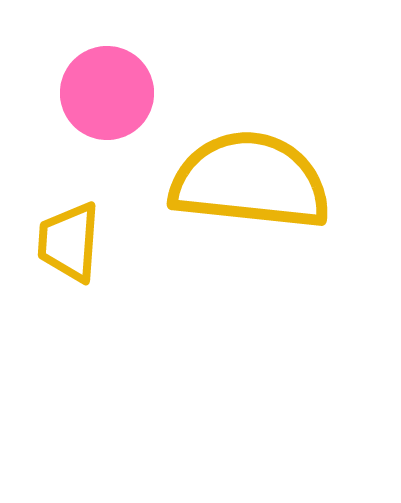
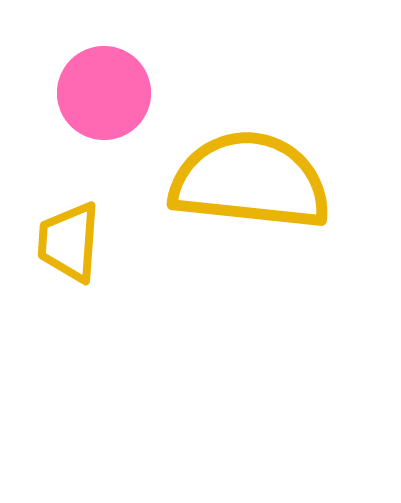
pink circle: moved 3 px left
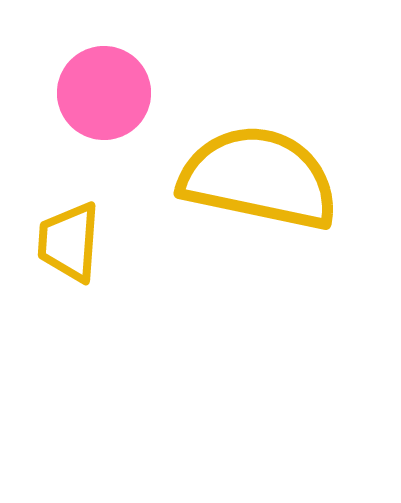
yellow semicircle: moved 9 px right, 3 px up; rotated 6 degrees clockwise
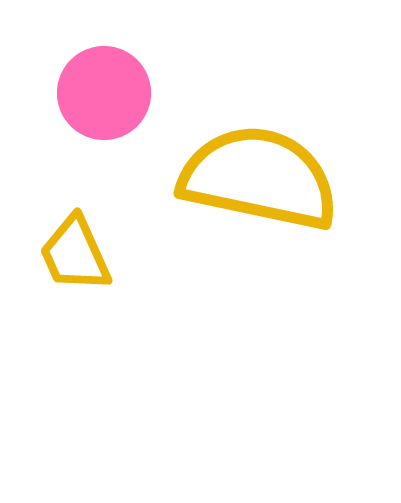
yellow trapezoid: moved 6 px right, 12 px down; rotated 28 degrees counterclockwise
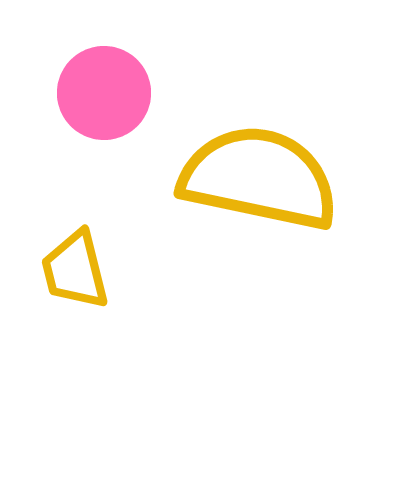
yellow trapezoid: moved 16 px down; rotated 10 degrees clockwise
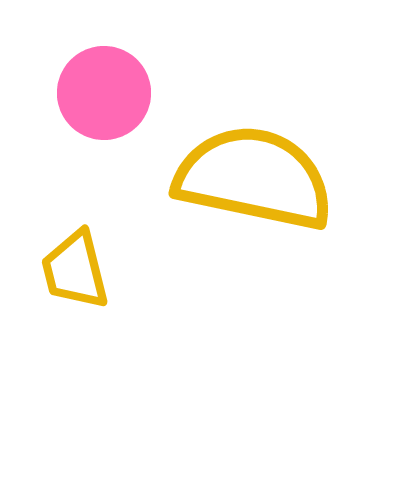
yellow semicircle: moved 5 px left
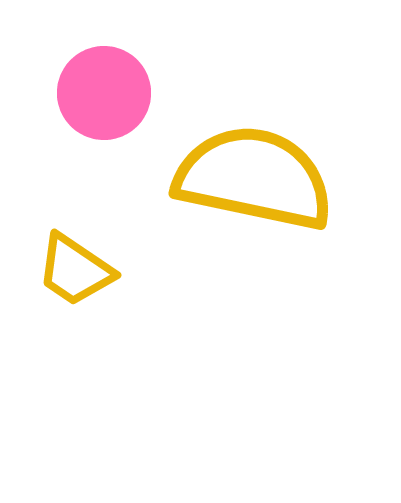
yellow trapezoid: rotated 42 degrees counterclockwise
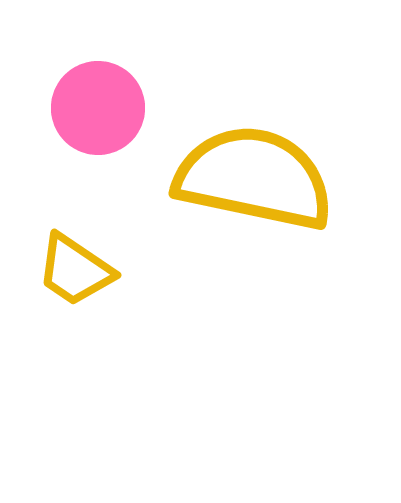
pink circle: moved 6 px left, 15 px down
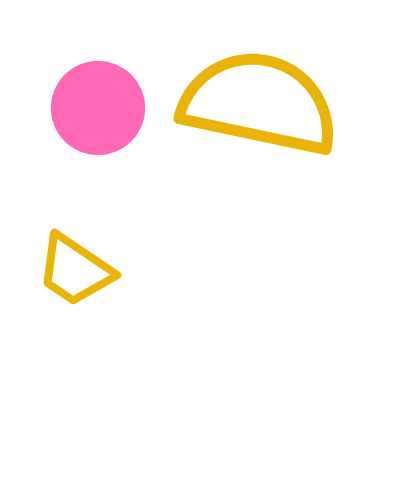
yellow semicircle: moved 5 px right, 75 px up
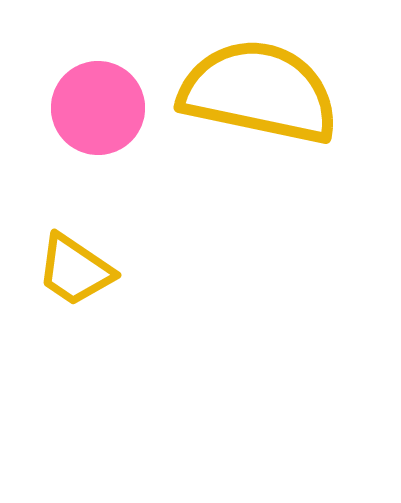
yellow semicircle: moved 11 px up
